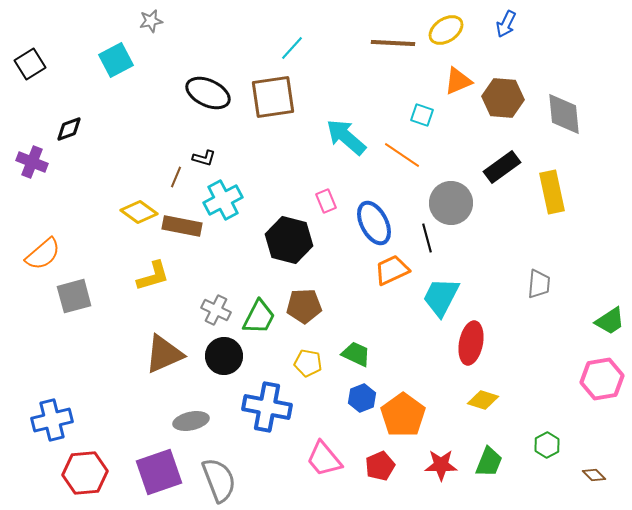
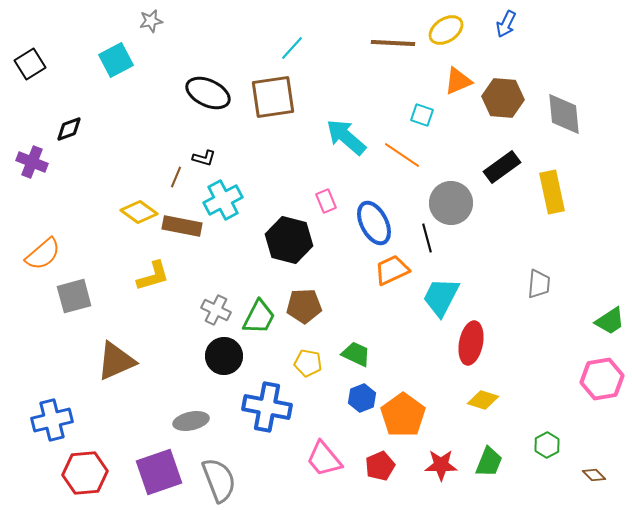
brown triangle at (164, 354): moved 48 px left, 7 px down
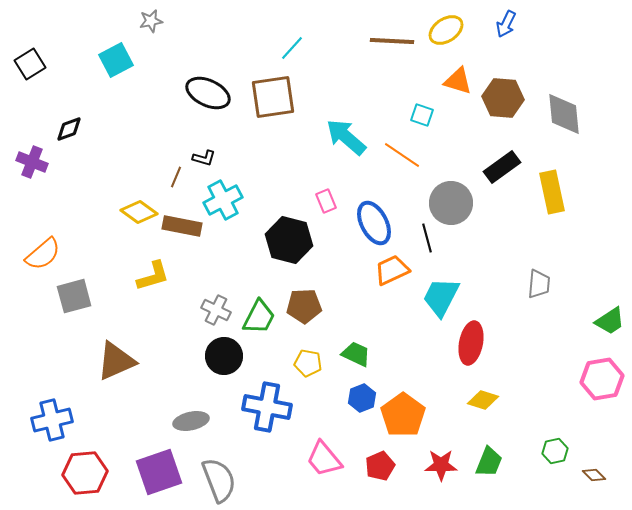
brown line at (393, 43): moved 1 px left, 2 px up
orange triangle at (458, 81): rotated 40 degrees clockwise
green hexagon at (547, 445): moved 8 px right, 6 px down; rotated 15 degrees clockwise
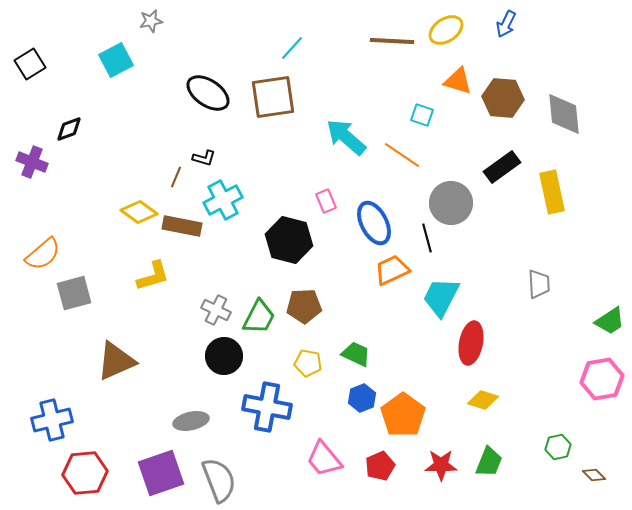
black ellipse at (208, 93): rotated 9 degrees clockwise
gray trapezoid at (539, 284): rotated 8 degrees counterclockwise
gray square at (74, 296): moved 3 px up
green hexagon at (555, 451): moved 3 px right, 4 px up
purple square at (159, 472): moved 2 px right, 1 px down
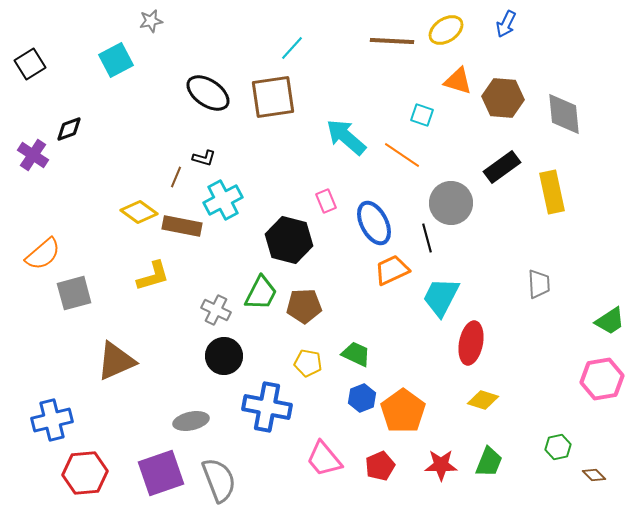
purple cross at (32, 162): moved 1 px right, 7 px up; rotated 12 degrees clockwise
green trapezoid at (259, 317): moved 2 px right, 24 px up
orange pentagon at (403, 415): moved 4 px up
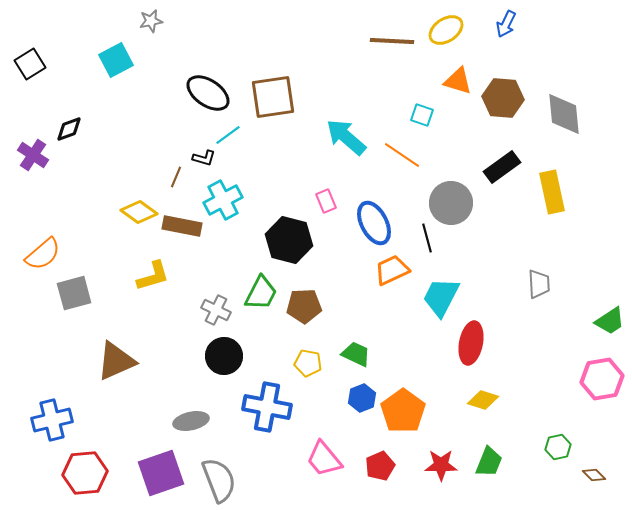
cyan line at (292, 48): moved 64 px left, 87 px down; rotated 12 degrees clockwise
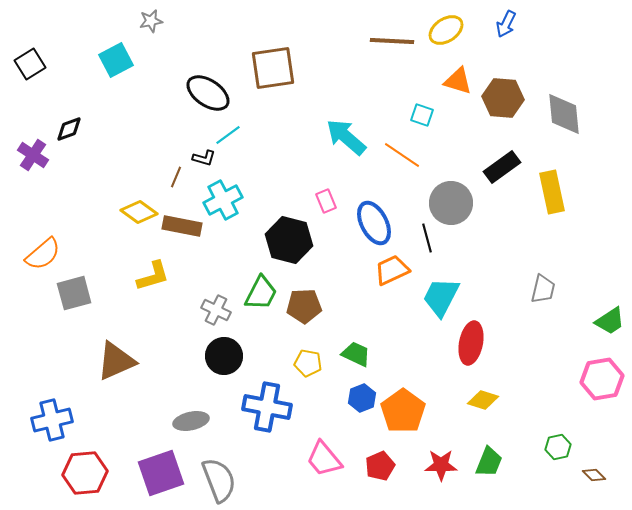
brown square at (273, 97): moved 29 px up
gray trapezoid at (539, 284): moved 4 px right, 5 px down; rotated 16 degrees clockwise
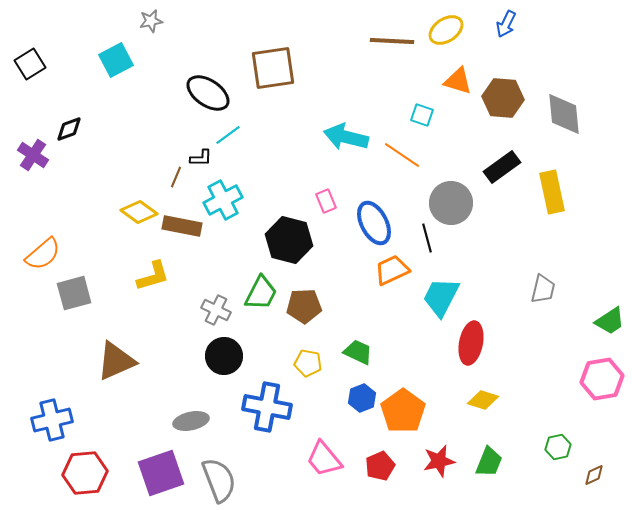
cyan arrow at (346, 137): rotated 27 degrees counterclockwise
black L-shape at (204, 158): moved 3 px left; rotated 15 degrees counterclockwise
green trapezoid at (356, 354): moved 2 px right, 2 px up
red star at (441, 465): moved 2 px left, 4 px up; rotated 12 degrees counterclockwise
brown diamond at (594, 475): rotated 70 degrees counterclockwise
